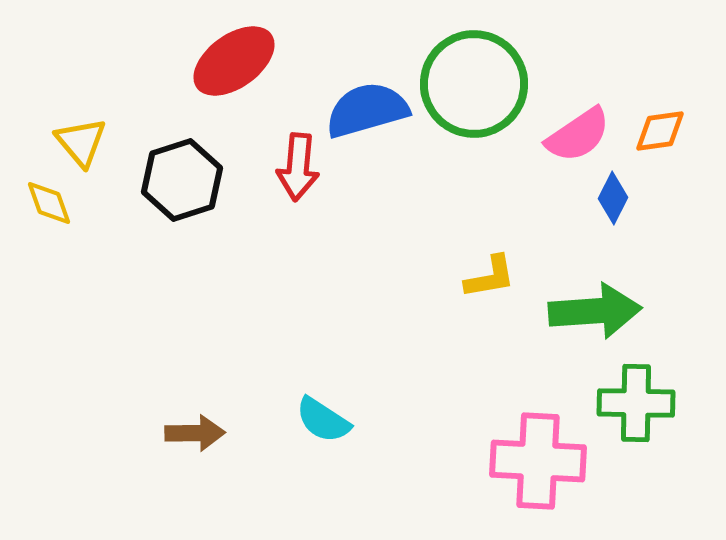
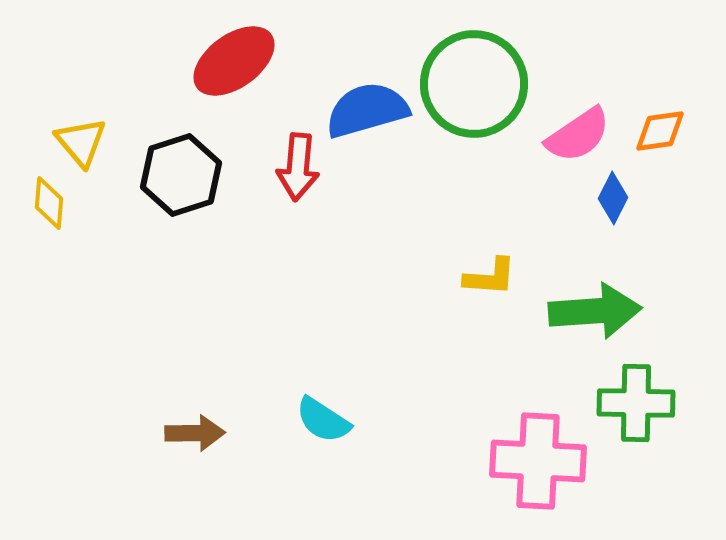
black hexagon: moved 1 px left, 5 px up
yellow diamond: rotated 24 degrees clockwise
yellow L-shape: rotated 14 degrees clockwise
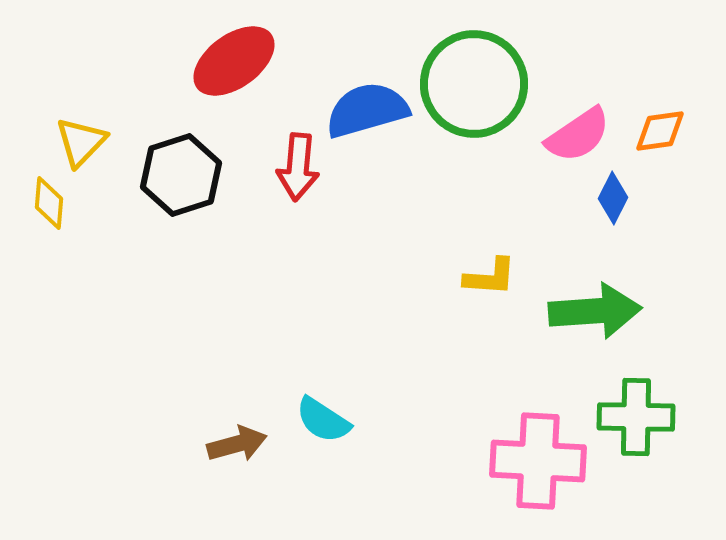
yellow triangle: rotated 24 degrees clockwise
green cross: moved 14 px down
brown arrow: moved 42 px right, 11 px down; rotated 14 degrees counterclockwise
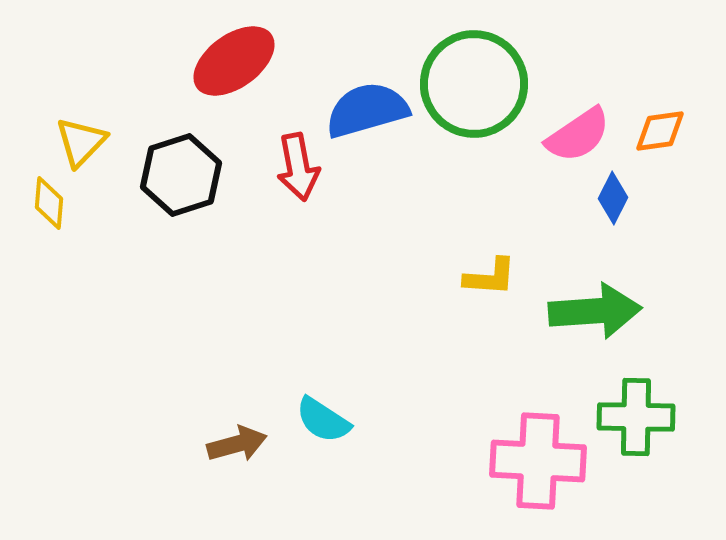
red arrow: rotated 16 degrees counterclockwise
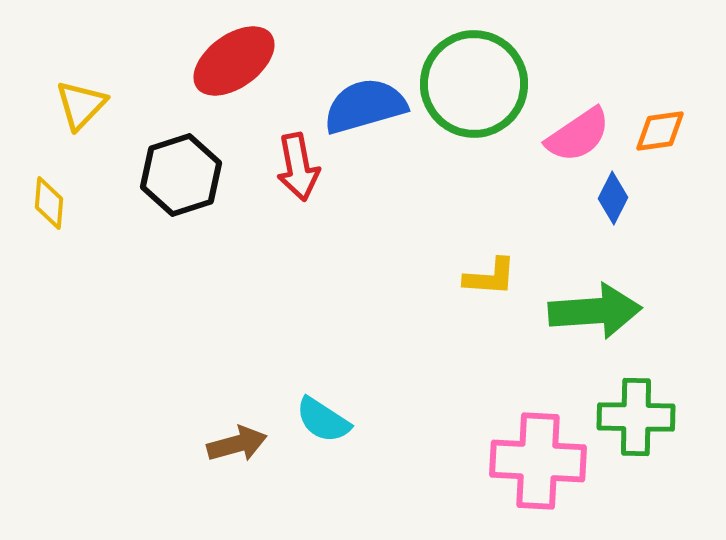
blue semicircle: moved 2 px left, 4 px up
yellow triangle: moved 37 px up
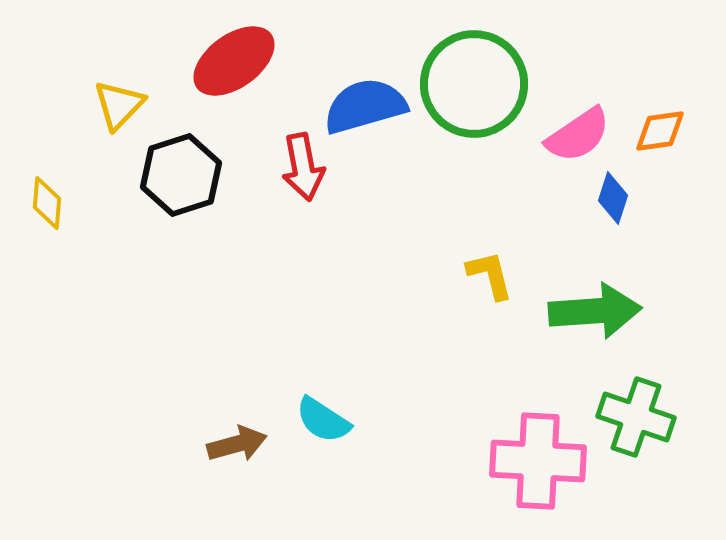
yellow triangle: moved 38 px right
red arrow: moved 5 px right
blue diamond: rotated 9 degrees counterclockwise
yellow diamond: moved 2 px left
yellow L-shape: moved 2 px up; rotated 108 degrees counterclockwise
green cross: rotated 18 degrees clockwise
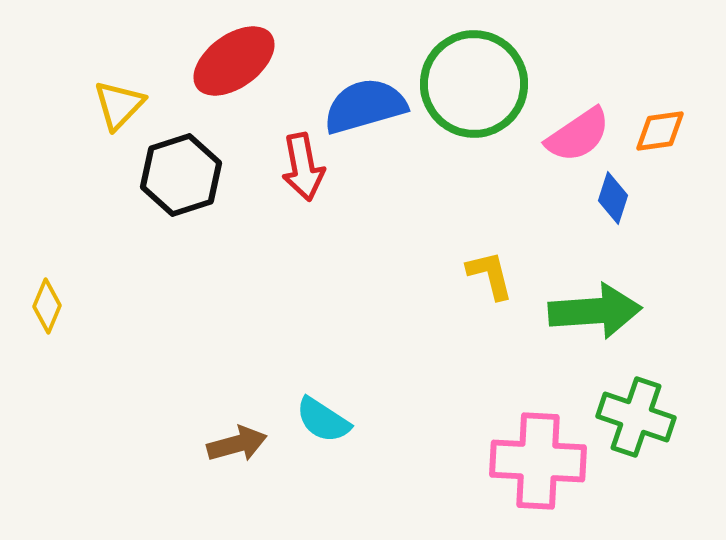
yellow diamond: moved 103 px down; rotated 18 degrees clockwise
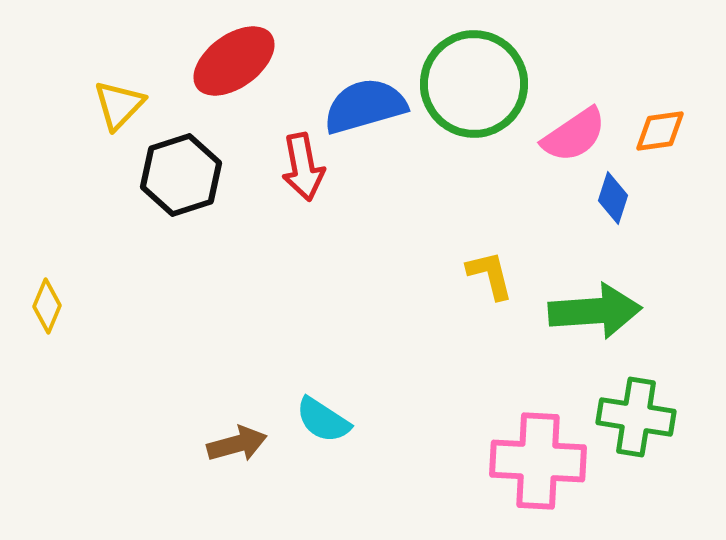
pink semicircle: moved 4 px left
green cross: rotated 10 degrees counterclockwise
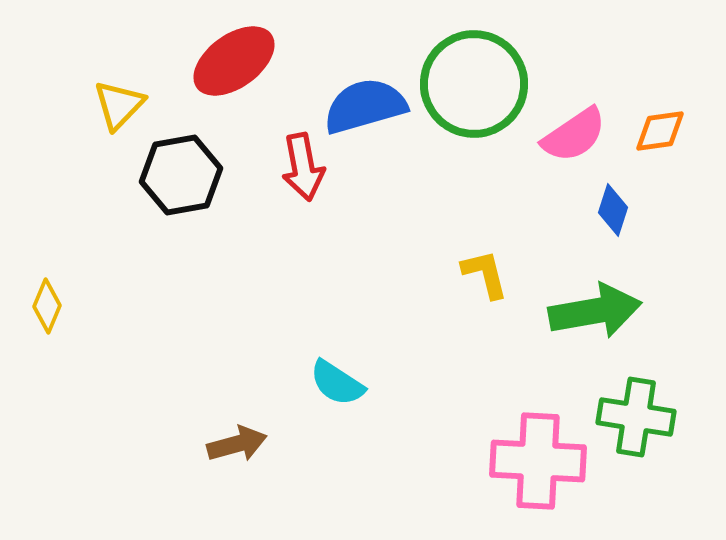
black hexagon: rotated 8 degrees clockwise
blue diamond: moved 12 px down
yellow L-shape: moved 5 px left, 1 px up
green arrow: rotated 6 degrees counterclockwise
cyan semicircle: moved 14 px right, 37 px up
